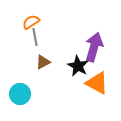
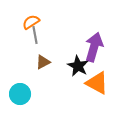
gray line: moved 2 px up
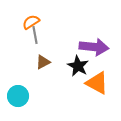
purple arrow: rotated 80 degrees clockwise
cyan circle: moved 2 px left, 2 px down
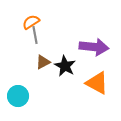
black star: moved 13 px left
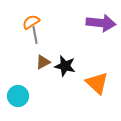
purple arrow: moved 7 px right, 24 px up
black star: rotated 15 degrees counterclockwise
orange triangle: rotated 15 degrees clockwise
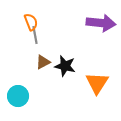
orange semicircle: rotated 102 degrees clockwise
orange triangle: rotated 20 degrees clockwise
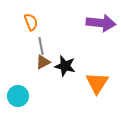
gray line: moved 6 px right, 11 px down
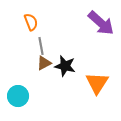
purple arrow: rotated 36 degrees clockwise
brown triangle: moved 1 px right, 1 px down
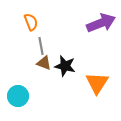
purple arrow: rotated 64 degrees counterclockwise
brown triangle: rotated 49 degrees clockwise
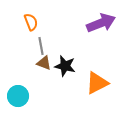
orange triangle: rotated 30 degrees clockwise
